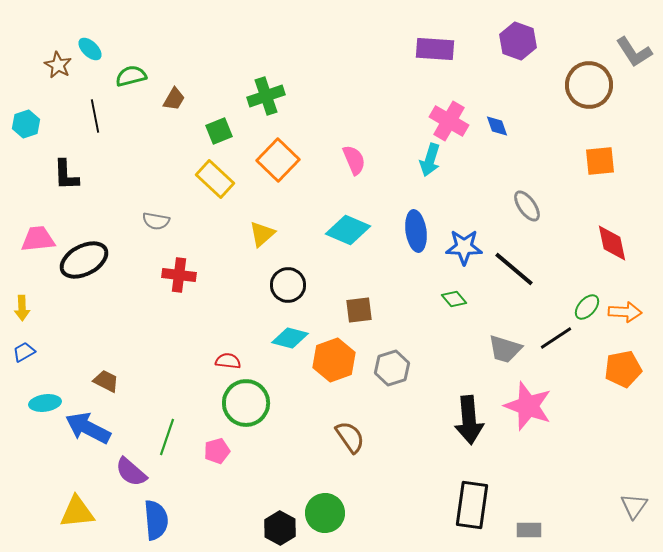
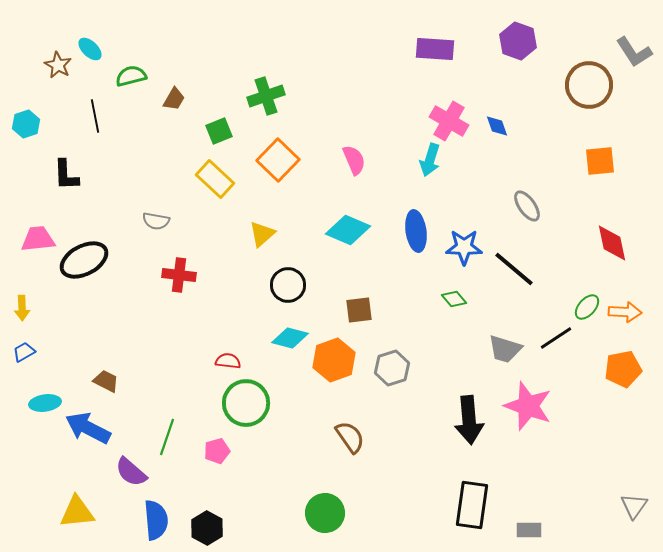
black hexagon at (280, 528): moved 73 px left
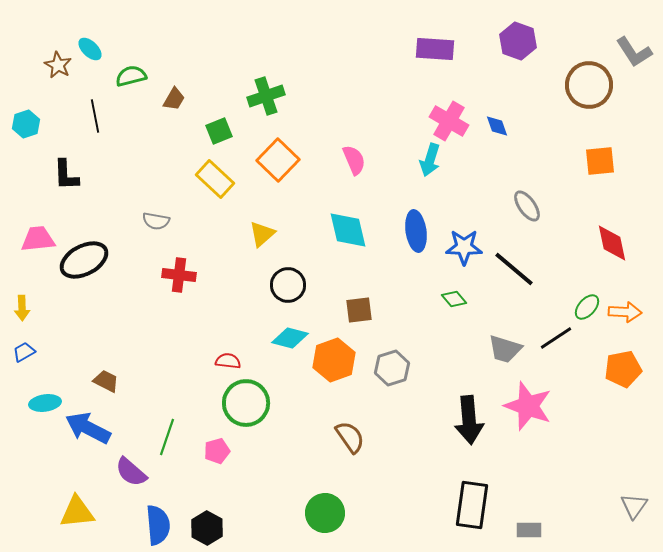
cyan diamond at (348, 230): rotated 54 degrees clockwise
blue semicircle at (156, 520): moved 2 px right, 5 px down
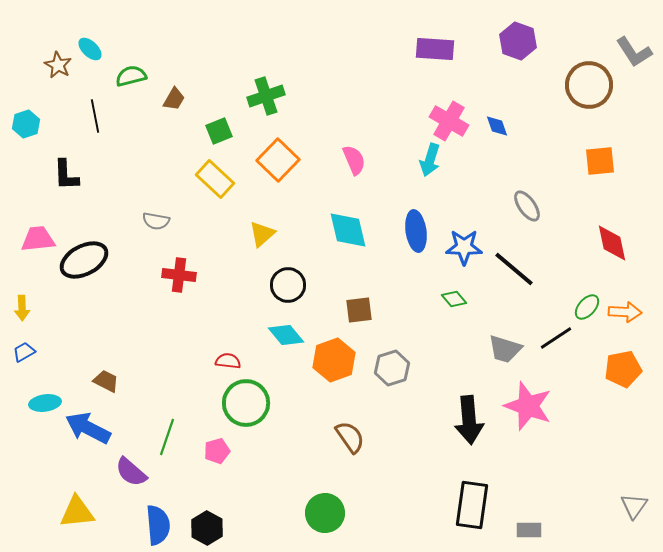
cyan diamond at (290, 338): moved 4 px left, 3 px up; rotated 36 degrees clockwise
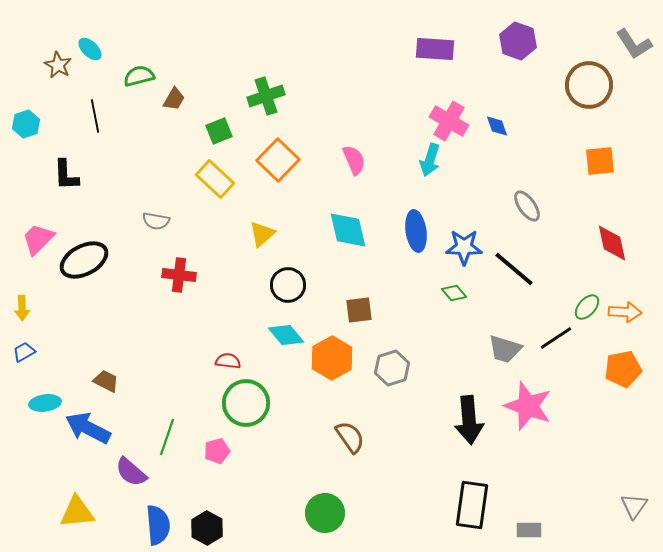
gray L-shape at (634, 52): moved 8 px up
green semicircle at (131, 76): moved 8 px right
pink trapezoid at (38, 239): rotated 39 degrees counterclockwise
green diamond at (454, 299): moved 6 px up
orange hexagon at (334, 360): moved 2 px left, 2 px up; rotated 9 degrees counterclockwise
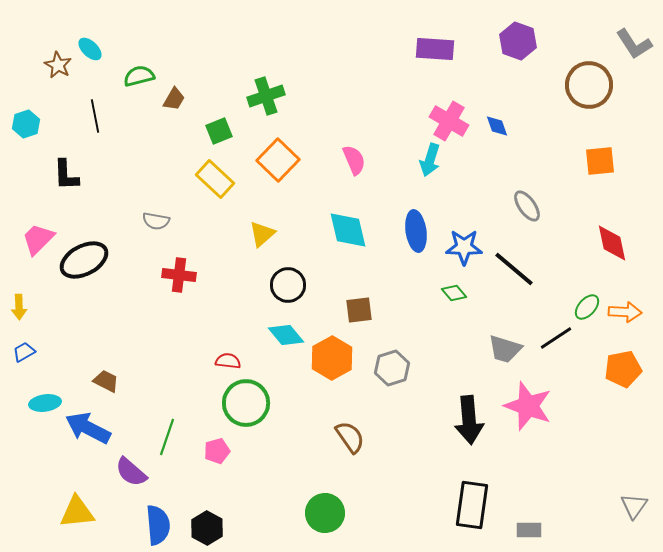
yellow arrow at (22, 308): moved 3 px left, 1 px up
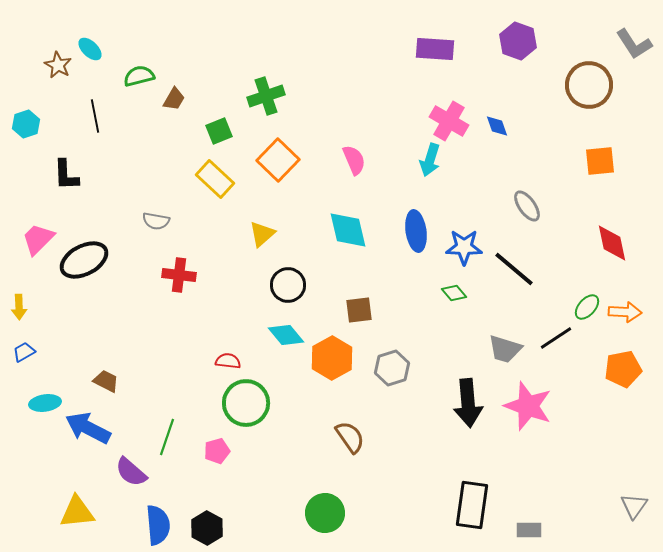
black arrow at (469, 420): moved 1 px left, 17 px up
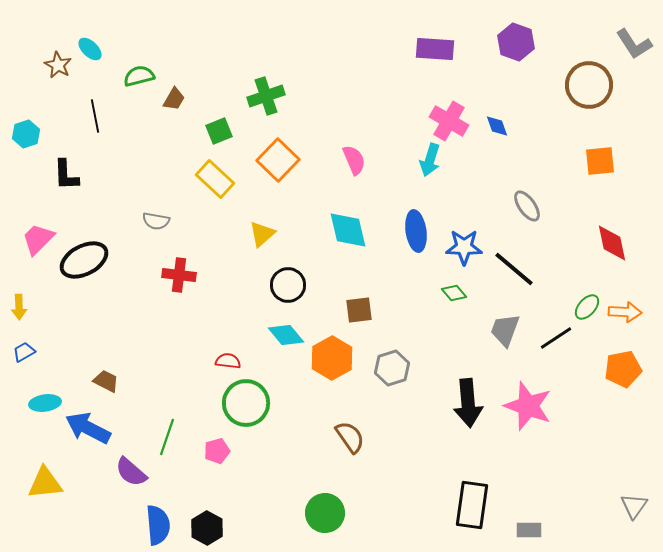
purple hexagon at (518, 41): moved 2 px left, 1 px down
cyan hexagon at (26, 124): moved 10 px down
gray trapezoid at (505, 349): moved 19 px up; rotated 93 degrees clockwise
yellow triangle at (77, 512): moved 32 px left, 29 px up
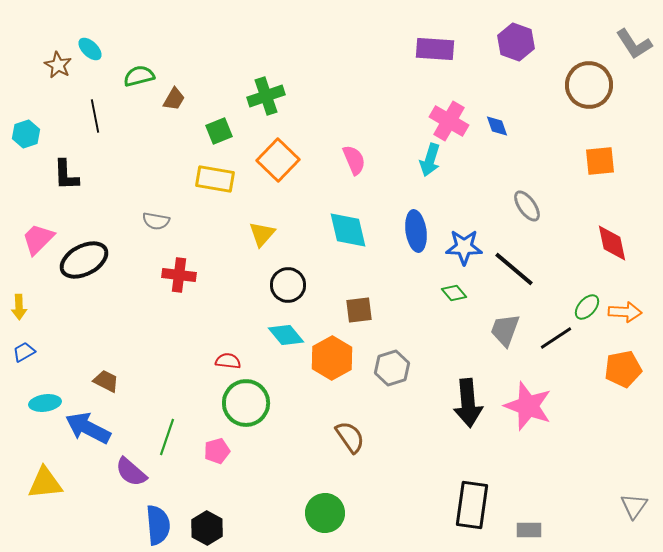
yellow rectangle at (215, 179): rotated 33 degrees counterclockwise
yellow triangle at (262, 234): rotated 8 degrees counterclockwise
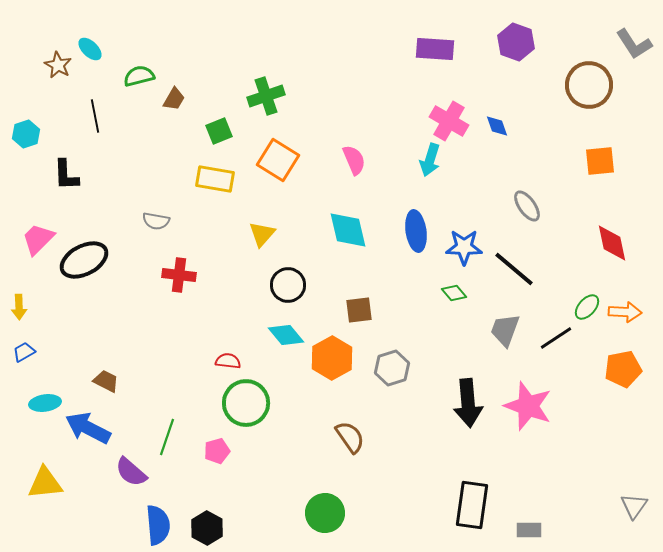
orange square at (278, 160): rotated 12 degrees counterclockwise
